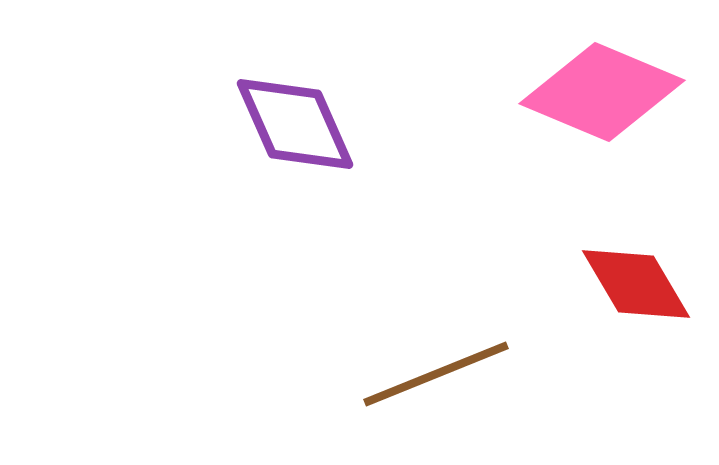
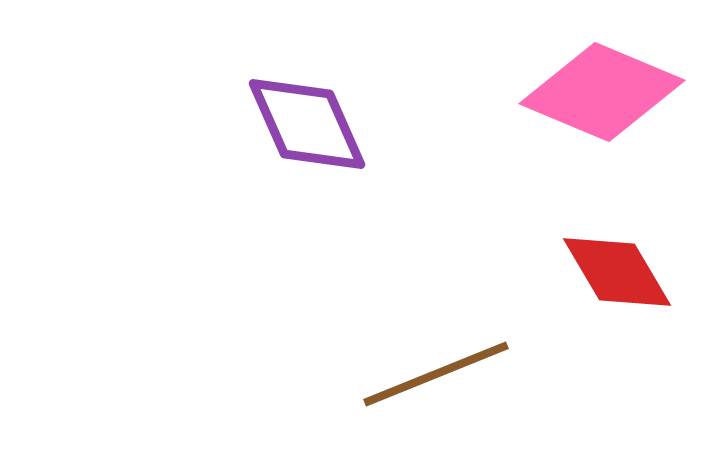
purple diamond: moved 12 px right
red diamond: moved 19 px left, 12 px up
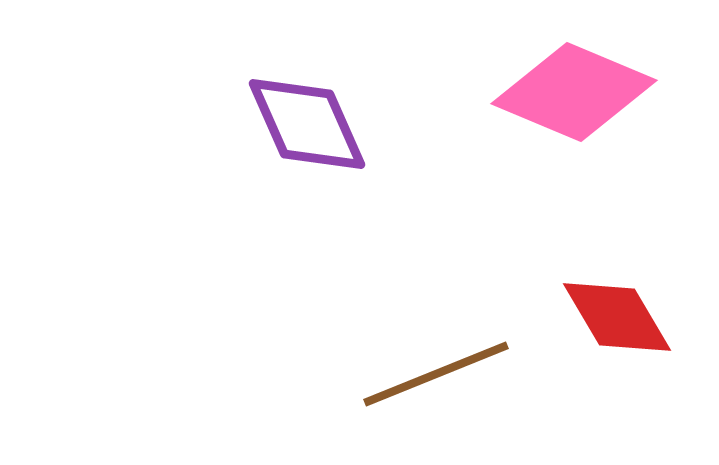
pink diamond: moved 28 px left
red diamond: moved 45 px down
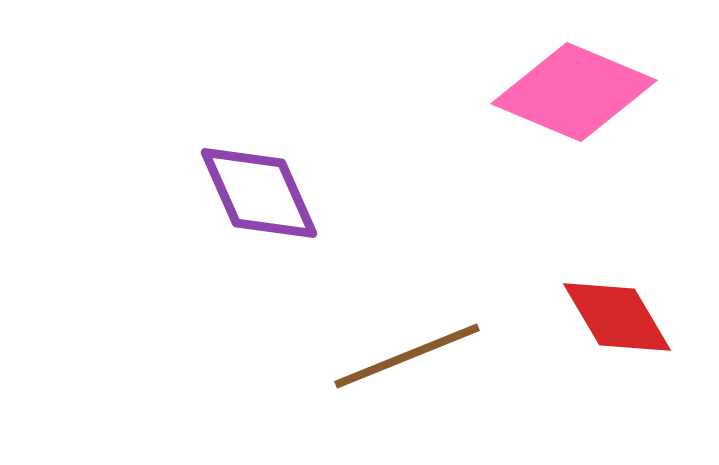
purple diamond: moved 48 px left, 69 px down
brown line: moved 29 px left, 18 px up
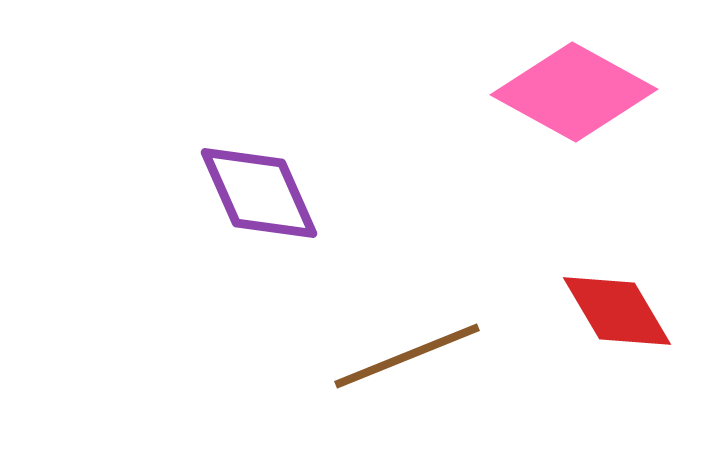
pink diamond: rotated 6 degrees clockwise
red diamond: moved 6 px up
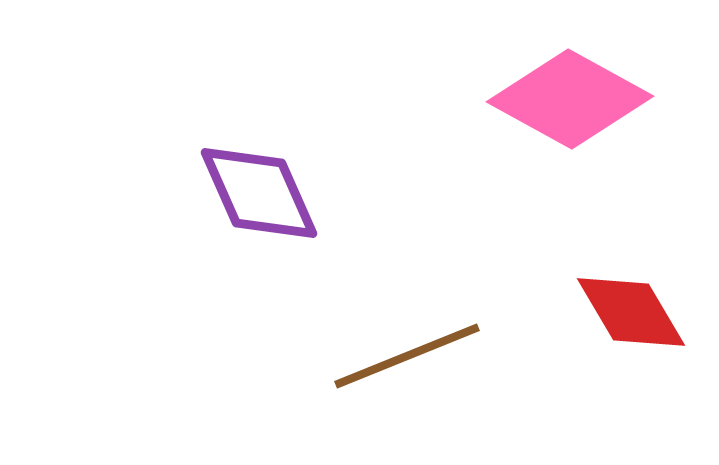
pink diamond: moved 4 px left, 7 px down
red diamond: moved 14 px right, 1 px down
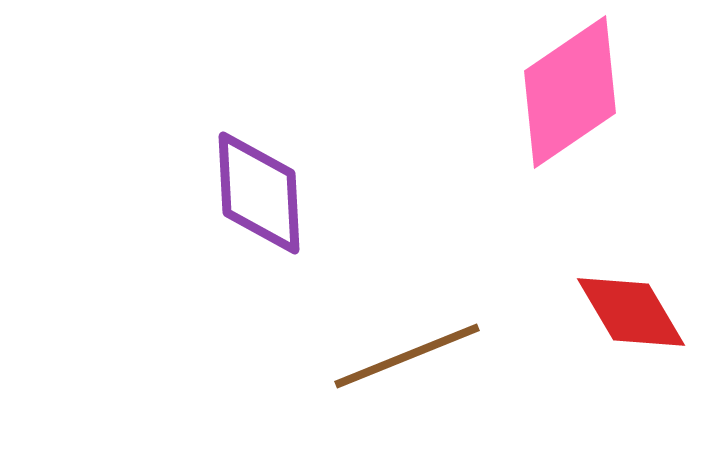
pink diamond: moved 7 px up; rotated 63 degrees counterclockwise
purple diamond: rotated 21 degrees clockwise
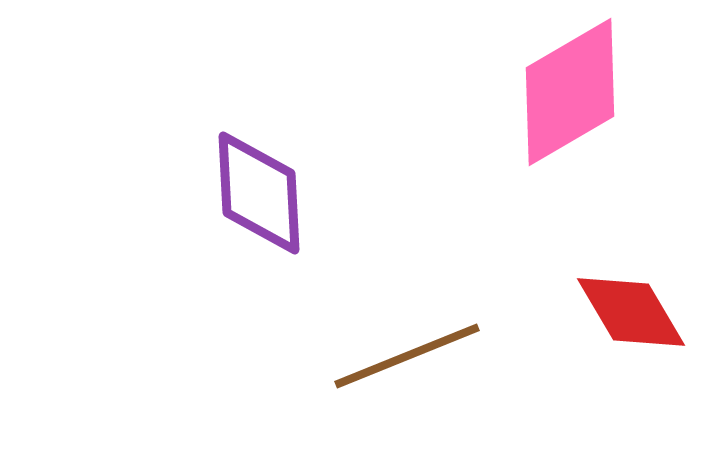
pink diamond: rotated 4 degrees clockwise
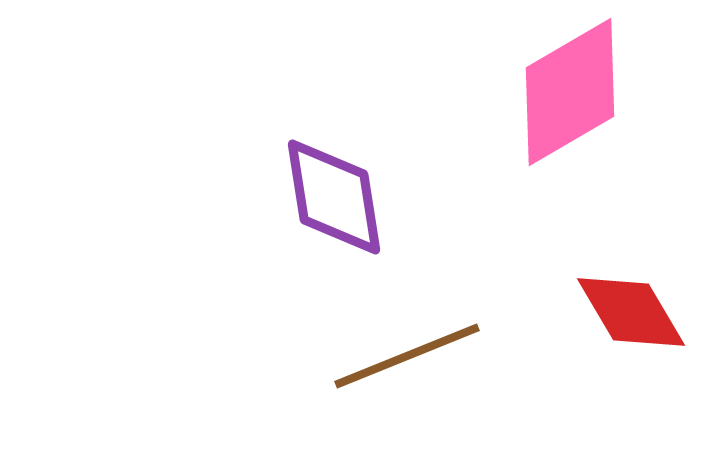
purple diamond: moved 75 px right, 4 px down; rotated 6 degrees counterclockwise
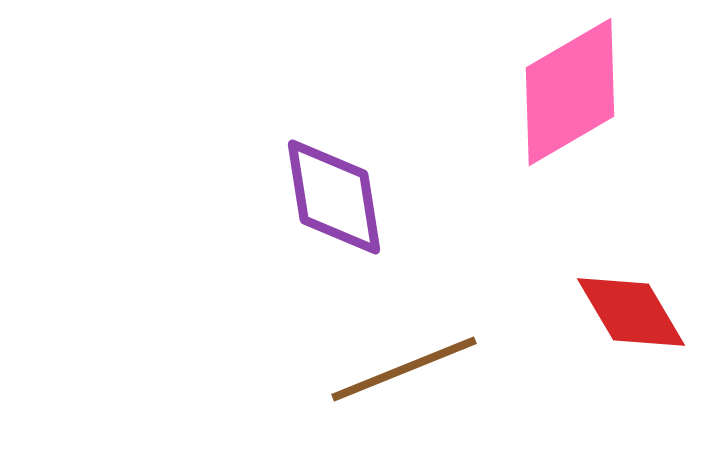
brown line: moved 3 px left, 13 px down
